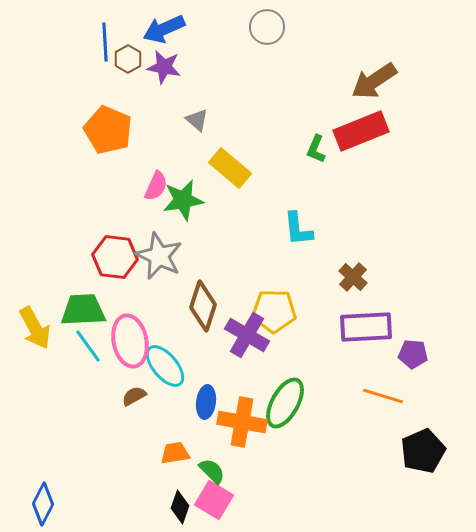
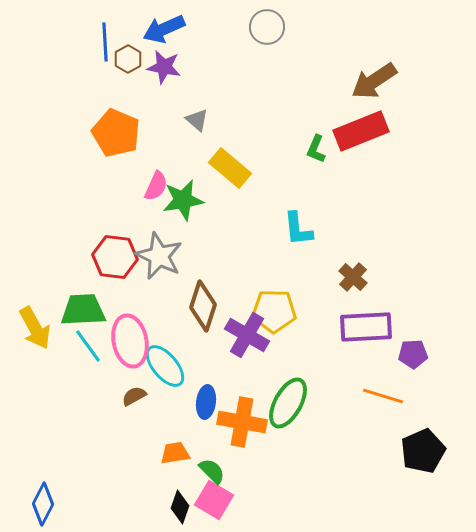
orange pentagon: moved 8 px right, 3 px down
purple pentagon: rotated 8 degrees counterclockwise
green ellipse: moved 3 px right
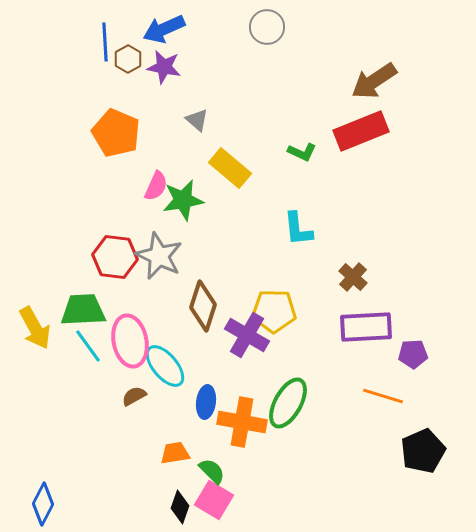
green L-shape: moved 14 px left, 3 px down; rotated 88 degrees counterclockwise
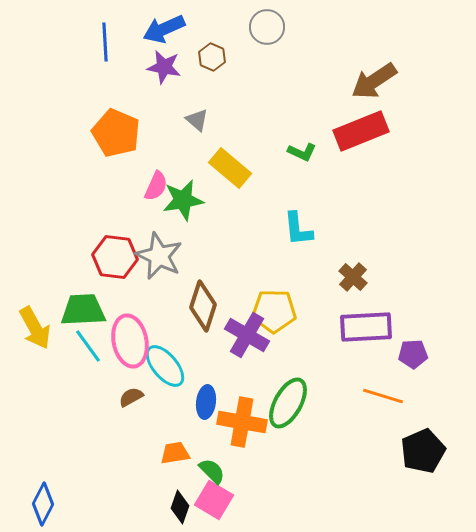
brown hexagon: moved 84 px right, 2 px up; rotated 8 degrees counterclockwise
brown semicircle: moved 3 px left, 1 px down
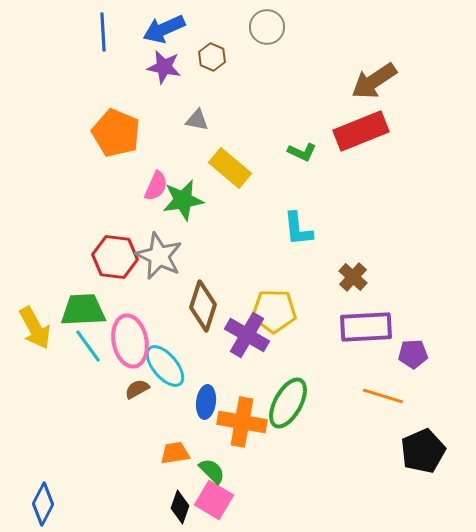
blue line: moved 2 px left, 10 px up
gray triangle: rotated 30 degrees counterclockwise
brown semicircle: moved 6 px right, 8 px up
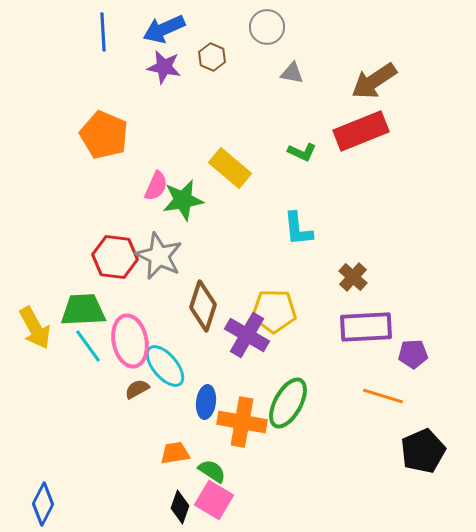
gray triangle: moved 95 px right, 47 px up
orange pentagon: moved 12 px left, 2 px down
green semicircle: rotated 12 degrees counterclockwise
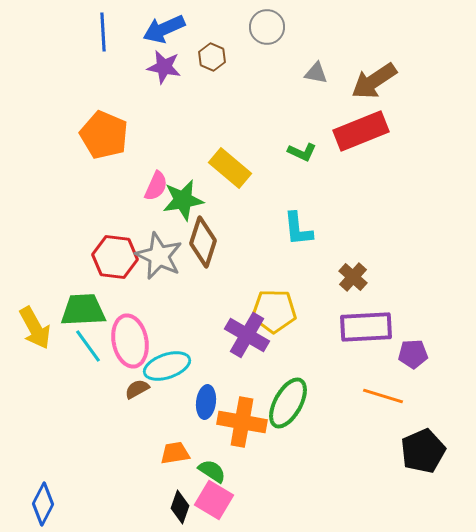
gray triangle: moved 24 px right
brown diamond: moved 64 px up
cyan ellipse: moved 2 px right; rotated 69 degrees counterclockwise
